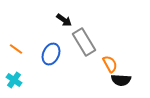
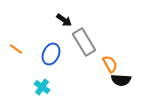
cyan cross: moved 28 px right, 7 px down
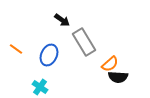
black arrow: moved 2 px left
blue ellipse: moved 2 px left, 1 px down
orange semicircle: rotated 78 degrees clockwise
black semicircle: moved 3 px left, 3 px up
cyan cross: moved 2 px left
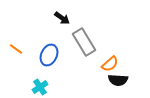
black arrow: moved 2 px up
black semicircle: moved 3 px down
cyan cross: rotated 21 degrees clockwise
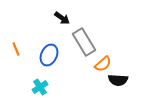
orange line: rotated 32 degrees clockwise
orange semicircle: moved 7 px left
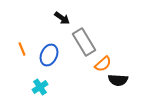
orange line: moved 6 px right
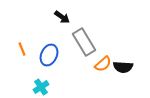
black arrow: moved 1 px up
black semicircle: moved 5 px right, 13 px up
cyan cross: moved 1 px right
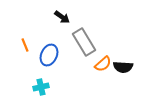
orange line: moved 3 px right, 4 px up
cyan cross: rotated 21 degrees clockwise
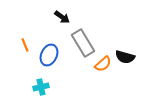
gray rectangle: moved 1 px left, 1 px down
black semicircle: moved 2 px right, 10 px up; rotated 12 degrees clockwise
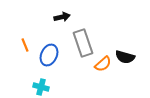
black arrow: rotated 49 degrees counterclockwise
gray rectangle: rotated 12 degrees clockwise
cyan cross: rotated 28 degrees clockwise
